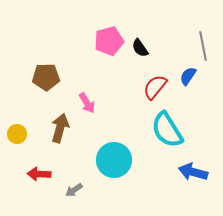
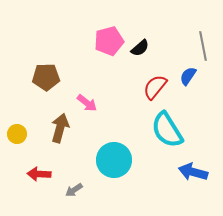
black semicircle: rotated 96 degrees counterclockwise
pink arrow: rotated 20 degrees counterclockwise
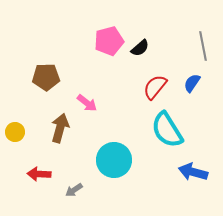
blue semicircle: moved 4 px right, 7 px down
yellow circle: moved 2 px left, 2 px up
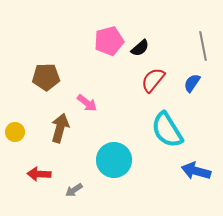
red semicircle: moved 2 px left, 7 px up
blue arrow: moved 3 px right, 1 px up
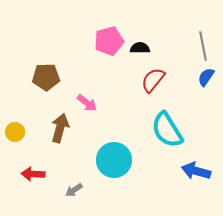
black semicircle: rotated 138 degrees counterclockwise
blue semicircle: moved 14 px right, 6 px up
red arrow: moved 6 px left
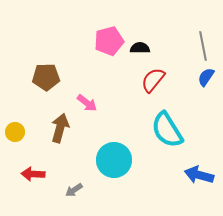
blue arrow: moved 3 px right, 4 px down
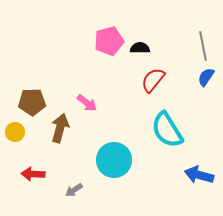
brown pentagon: moved 14 px left, 25 px down
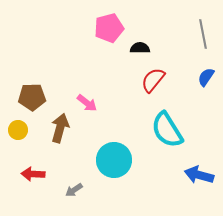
pink pentagon: moved 13 px up
gray line: moved 12 px up
brown pentagon: moved 5 px up
yellow circle: moved 3 px right, 2 px up
